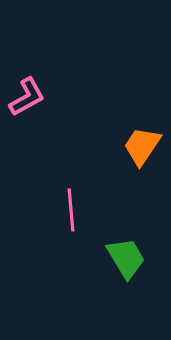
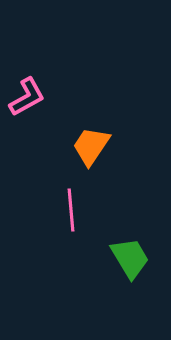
orange trapezoid: moved 51 px left
green trapezoid: moved 4 px right
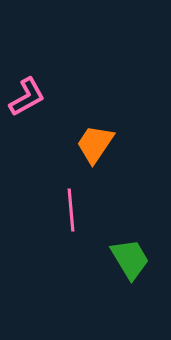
orange trapezoid: moved 4 px right, 2 px up
green trapezoid: moved 1 px down
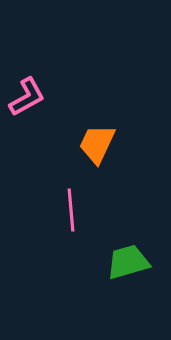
orange trapezoid: moved 2 px right; rotated 9 degrees counterclockwise
green trapezoid: moved 2 px left, 3 px down; rotated 75 degrees counterclockwise
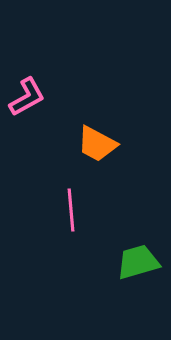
orange trapezoid: rotated 87 degrees counterclockwise
green trapezoid: moved 10 px right
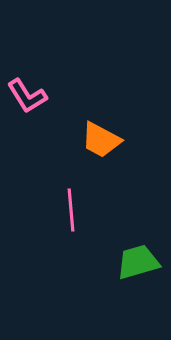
pink L-shape: moved 1 px up; rotated 87 degrees clockwise
orange trapezoid: moved 4 px right, 4 px up
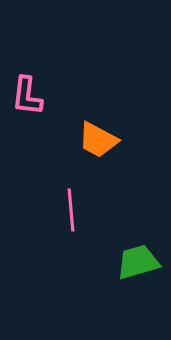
pink L-shape: rotated 39 degrees clockwise
orange trapezoid: moved 3 px left
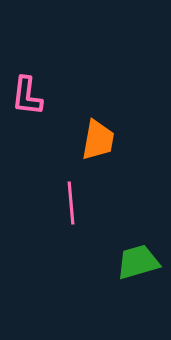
orange trapezoid: rotated 108 degrees counterclockwise
pink line: moved 7 px up
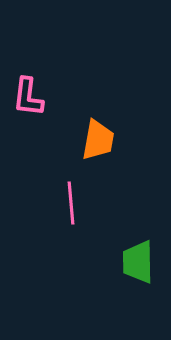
pink L-shape: moved 1 px right, 1 px down
green trapezoid: rotated 75 degrees counterclockwise
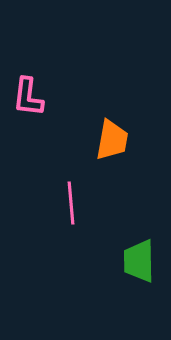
orange trapezoid: moved 14 px right
green trapezoid: moved 1 px right, 1 px up
